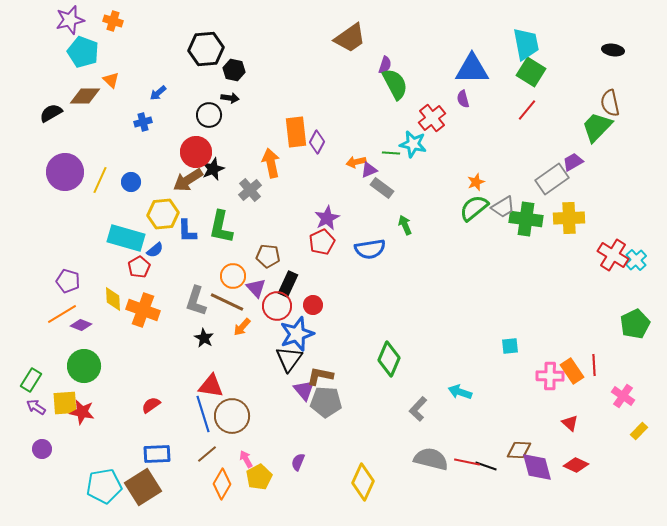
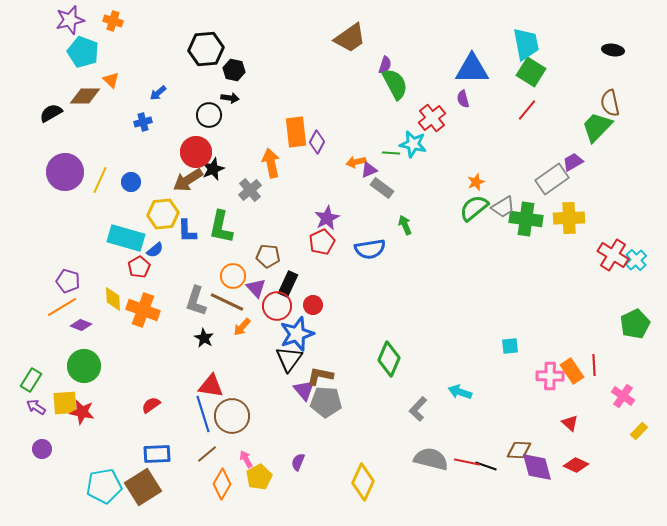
orange line at (62, 314): moved 7 px up
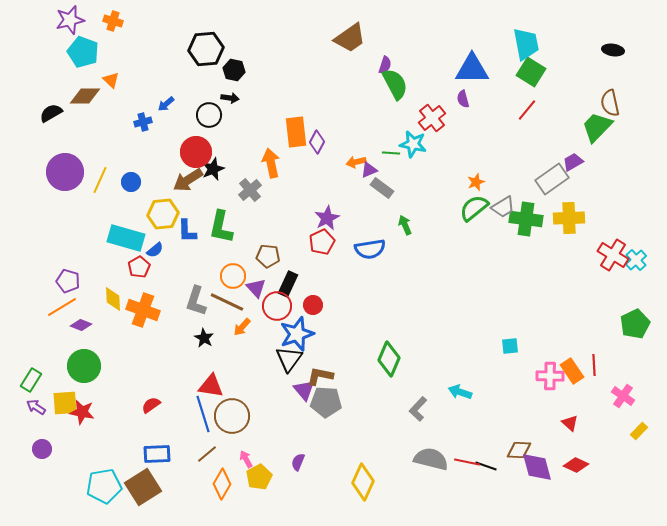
blue arrow at (158, 93): moved 8 px right, 11 px down
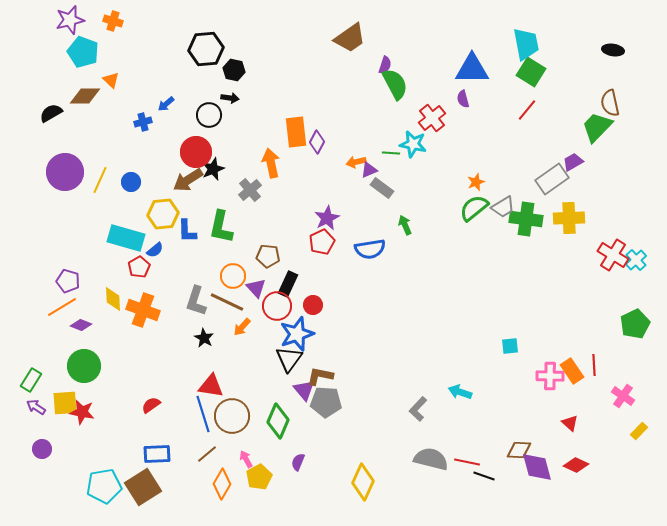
green diamond at (389, 359): moved 111 px left, 62 px down
black line at (486, 466): moved 2 px left, 10 px down
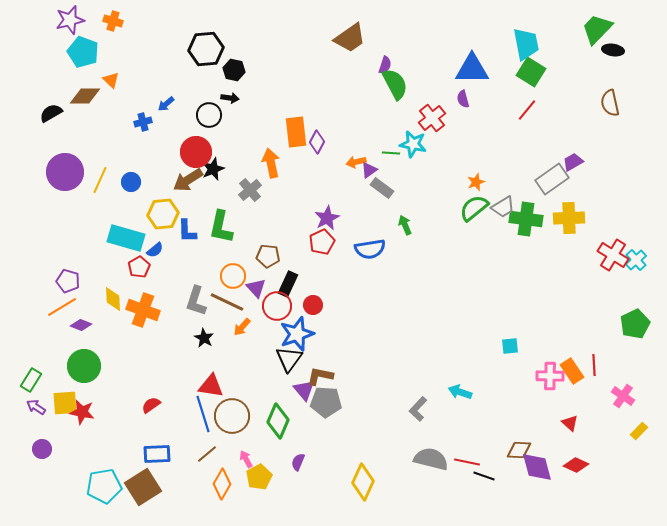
green trapezoid at (597, 127): moved 98 px up
purple triangle at (369, 170): rotated 12 degrees counterclockwise
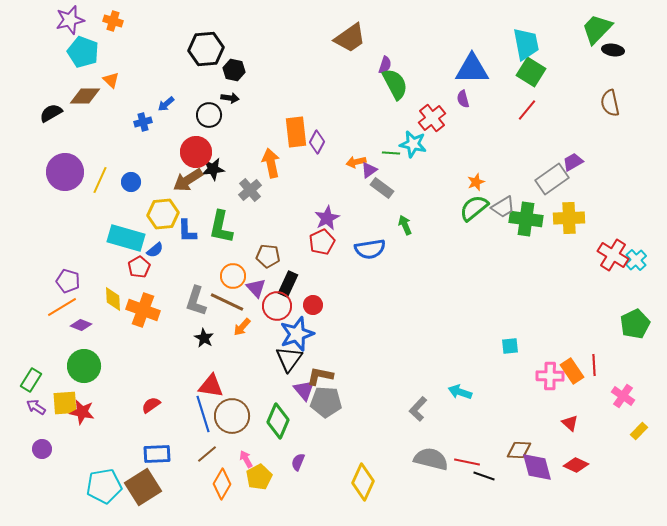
black star at (213, 169): rotated 15 degrees clockwise
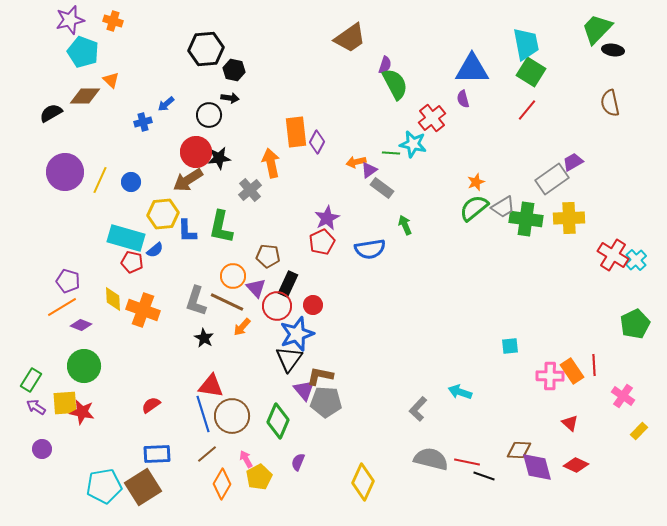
black star at (213, 169): moved 6 px right, 11 px up
red pentagon at (139, 267): moved 7 px left, 5 px up; rotated 30 degrees counterclockwise
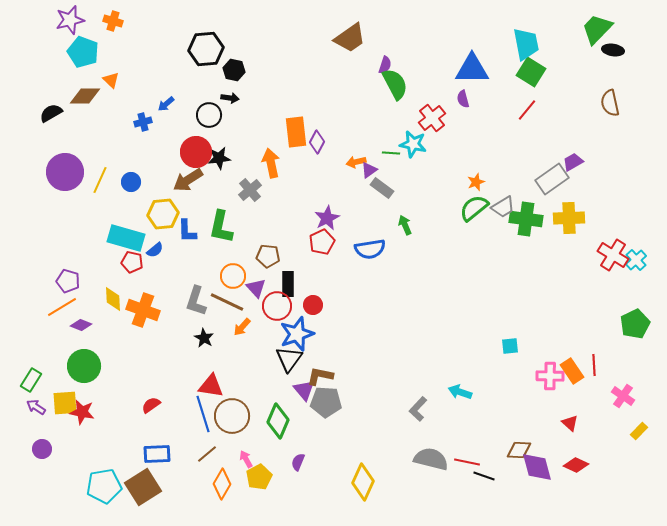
black rectangle at (288, 284): rotated 25 degrees counterclockwise
